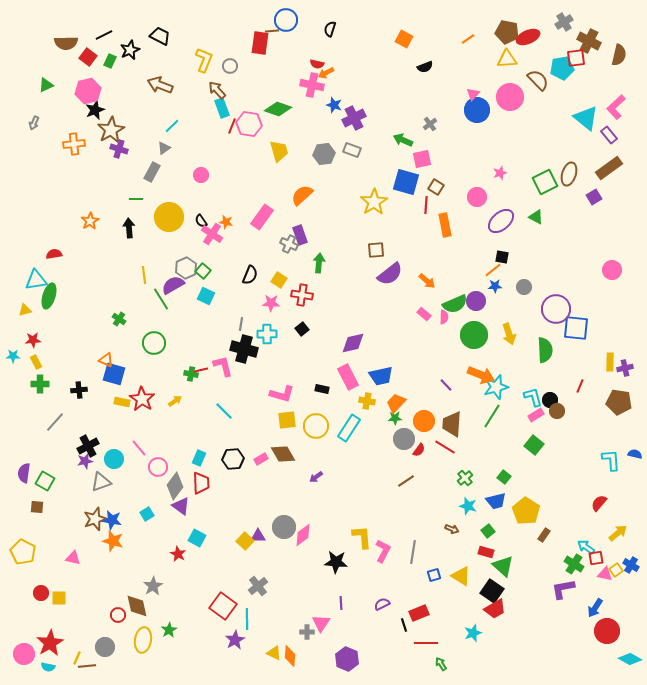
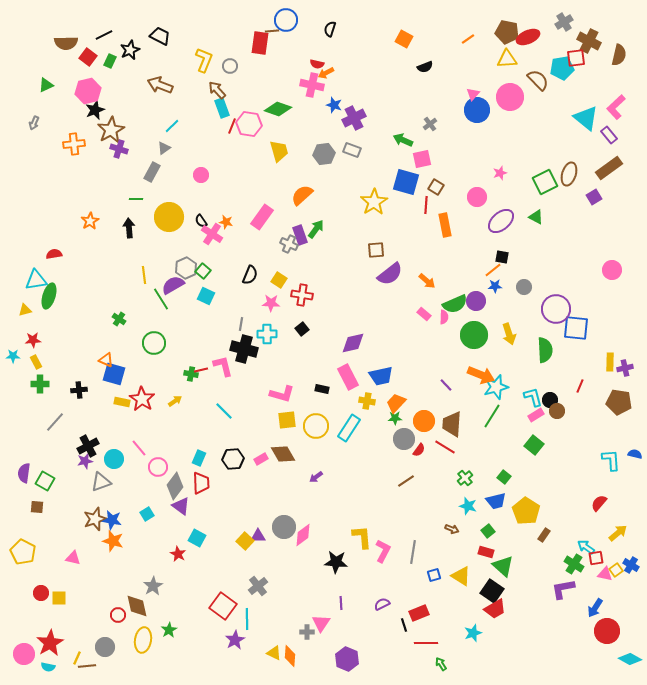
green arrow at (319, 263): moved 3 px left, 34 px up; rotated 30 degrees clockwise
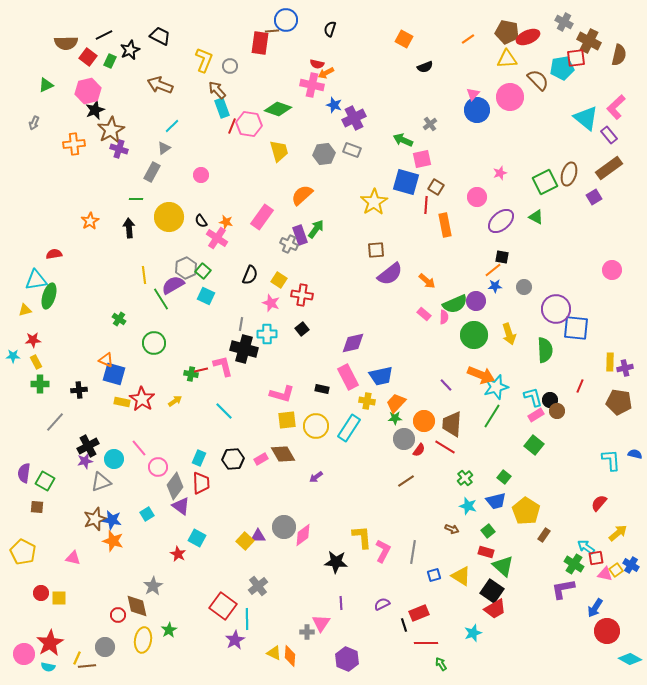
gray cross at (564, 22): rotated 30 degrees counterclockwise
pink cross at (212, 234): moved 5 px right, 4 px down
pink star at (271, 303): rotated 18 degrees clockwise
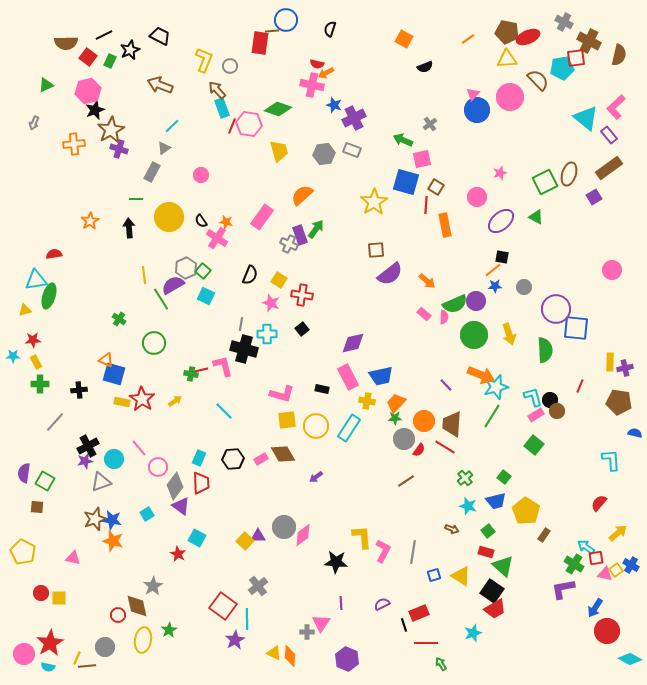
blue semicircle at (635, 454): moved 21 px up
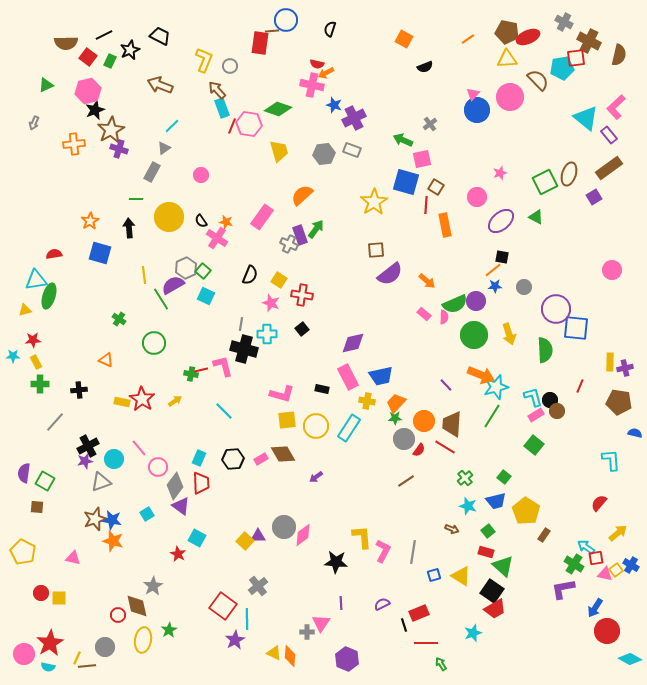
blue square at (114, 374): moved 14 px left, 121 px up
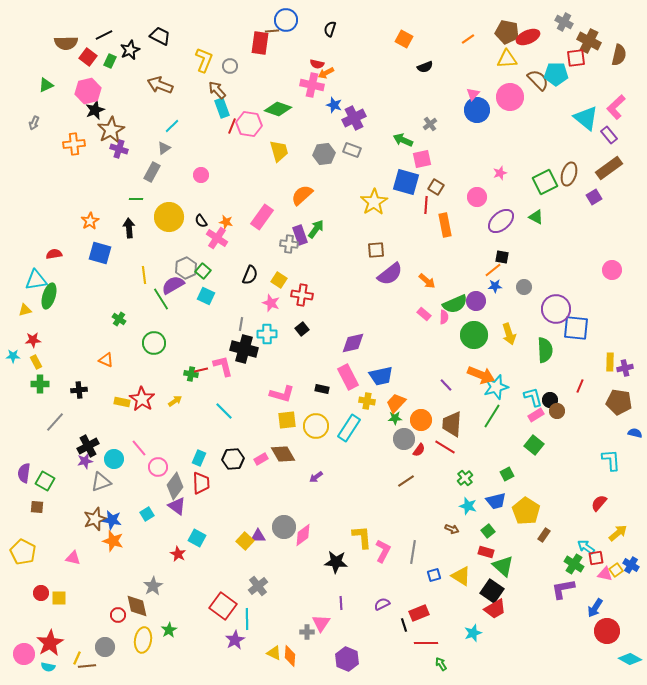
cyan pentagon at (562, 68): moved 6 px left, 6 px down; rotated 10 degrees clockwise
gray cross at (289, 244): rotated 18 degrees counterclockwise
orange circle at (424, 421): moved 3 px left, 1 px up
green square at (504, 477): moved 3 px right, 3 px up; rotated 24 degrees clockwise
purple triangle at (181, 506): moved 4 px left
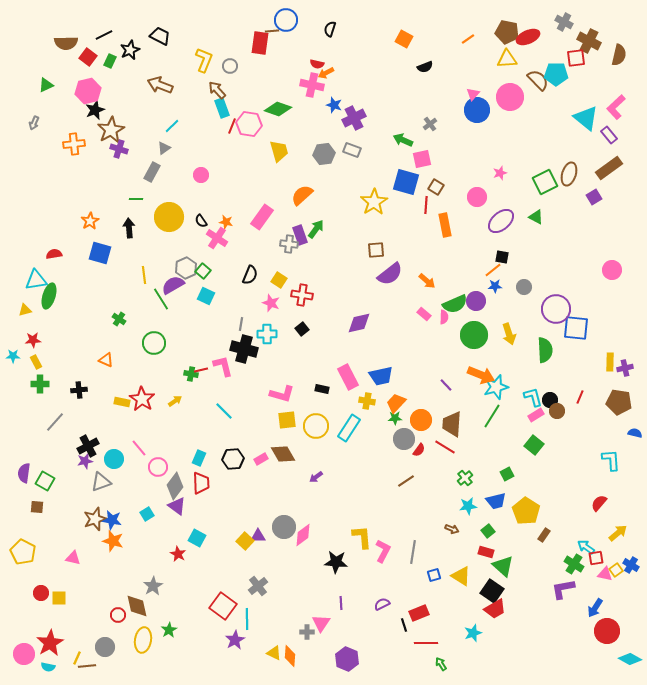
purple diamond at (353, 343): moved 6 px right, 20 px up
red line at (580, 386): moved 11 px down
cyan star at (468, 506): rotated 24 degrees counterclockwise
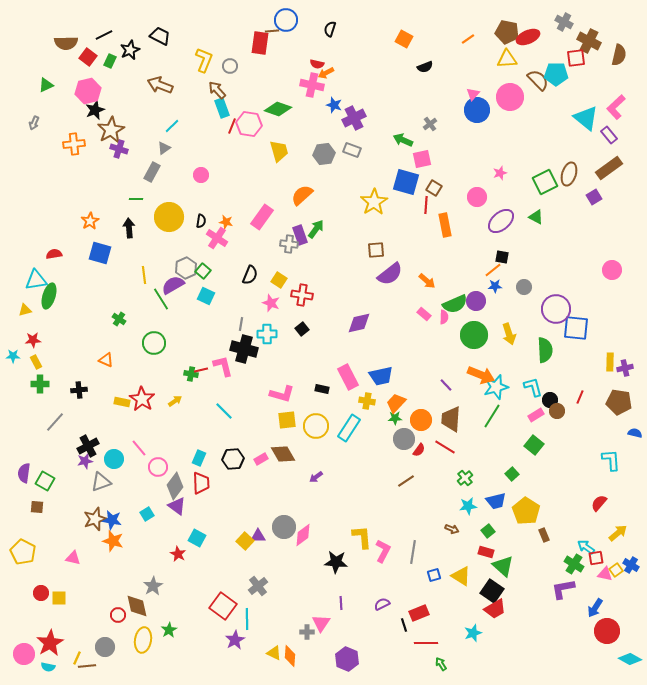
brown square at (436, 187): moved 2 px left, 1 px down
black semicircle at (201, 221): rotated 136 degrees counterclockwise
cyan L-shape at (533, 397): moved 10 px up
brown trapezoid at (452, 424): moved 1 px left, 5 px up
green square at (507, 474): moved 5 px right; rotated 16 degrees counterclockwise
brown rectangle at (544, 535): rotated 56 degrees counterclockwise
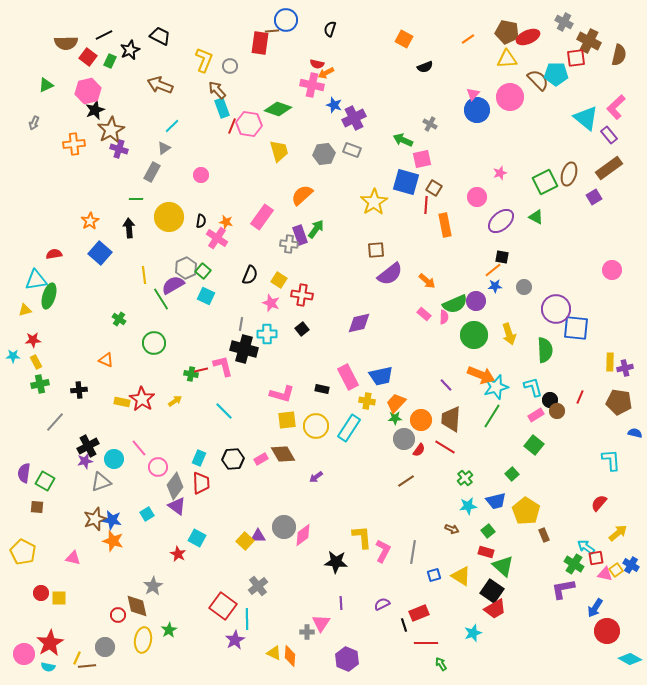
gray cross at (430, 124): rotated 24 degrees counterclockwise
blue square at (100, 253): rotated 25 degrees clockwise
green cross at (40, 384): rotated 12 degrees counterclockwise
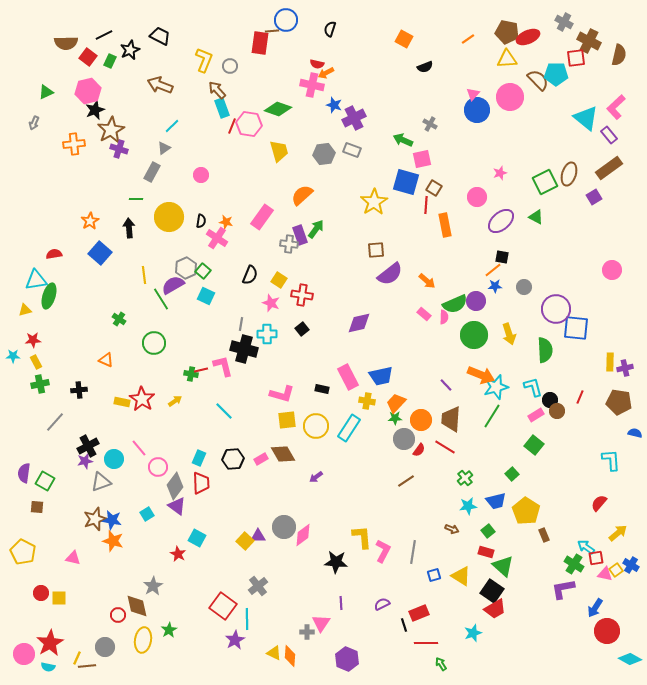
green triangle at (46, 85): moved 7 px down
